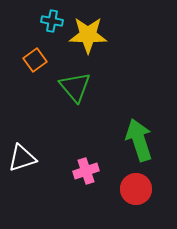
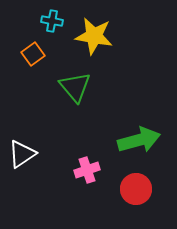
yellow star: moved 6 px right, 1 px down; rotated 9 degrees clockwise
orange square: moved 2 px left, 6 px up
green arrow: rotated 93 degrees clockwise
white triangle: moved 4 px up; rotated 16 degrees counterclockwise
pink cross: moved 1 px right, 1 px up
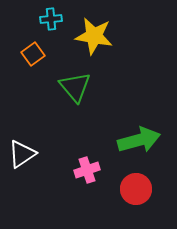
cyan cross: moved 1 px left, 2 px up; rotated 15 degrees counterclockwise
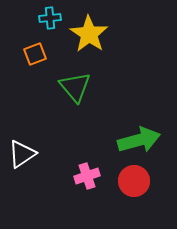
cyan cross: moved 1 px left, 1 px up
yellow star: moved 5 px left, 2 px up; rotated 24 degrees clockwise
orange square: moved 2 px right; rotated 15 degrees clockwise
pink cross: moved 6 px down
red circle: moved 2 px left, 8 px up
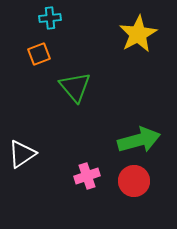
yellow star: moved 49 px right; rotated 9 degrees clockwise
orange square: moved 4 px right
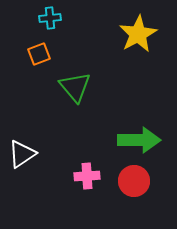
green arrow: rotated 15 degrees clockwise
pink cross: rotated 15 degrees clockwise
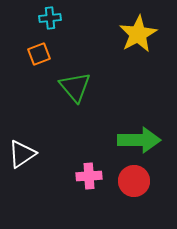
pink cross: moved 2 px right
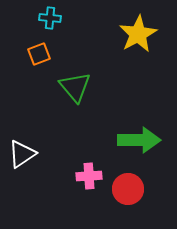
cyan cross: rotated 10 degrees clockwise
red circle: moved 6 px left, 8 px down
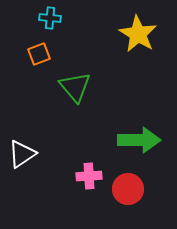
yellow star: rotated 12 degrees counterclockwise
